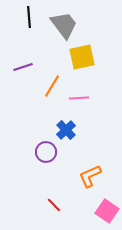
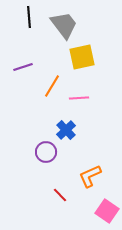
red line: moved 6 px right, 10 px up
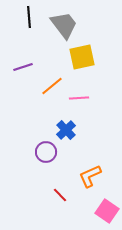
orange line: rotated 20 degrees clockwise
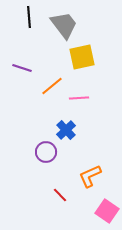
purple line: moved 1 px left, 1 px down; rotated 36 degrees clockwise
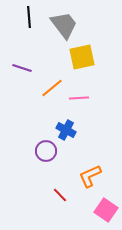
orange line: moved 2 px down
blue cross: rotated 18 degrees counterclockwise
purple circle: moved 1 px up
pink square: moved 1 px left, 1 px up
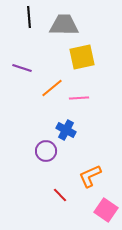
gray trapezoid: rotated 52 degrees counterclockwise
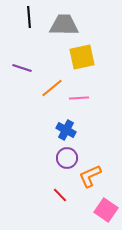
purple circle: moved 21 px right, 7 px down
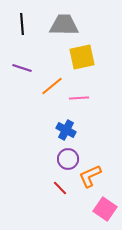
black line: moved 7 px left, 7 px down
orange line: moved 2 px up
purple circle: moved 1 px right, 1 px down
red line: moved 7 px up
pink square: moved 1 px left, 1 px up
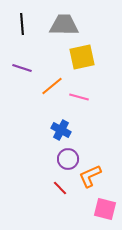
pink line: moved 1 px up; rotated 18 degrees clockwise
blue cross: moved 5 px left
pink square: rotated 20 degrees counterclockwise
